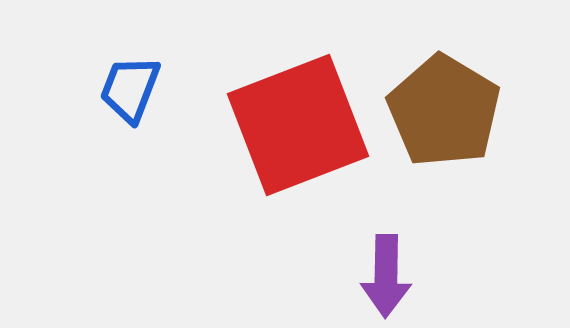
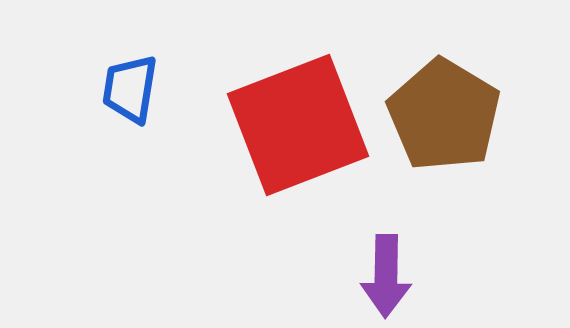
blue trapezoid: rotated 12 degrees counterclockwise
brown pentagon: moved 4 px down
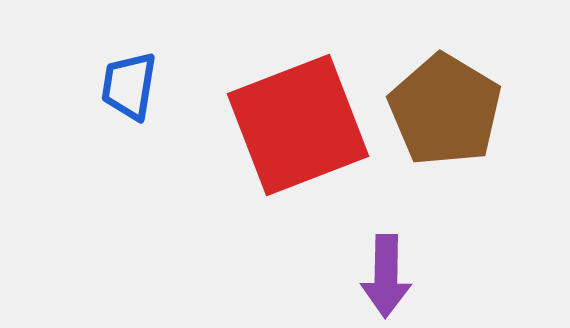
blue trapezoid: moved 1 px left, 3 px up
brown pentagon: moved 1 px right, 5 px up
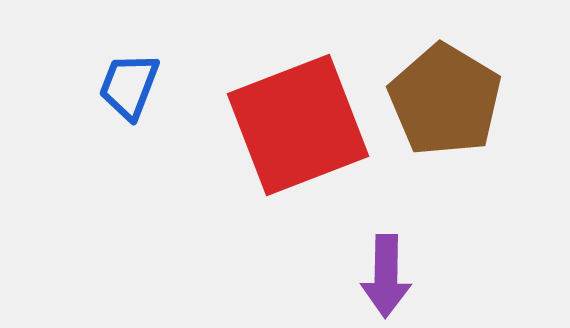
blue trapezoid: rotated 12 degrees clockwise
brown pentagon: moved 10 px up
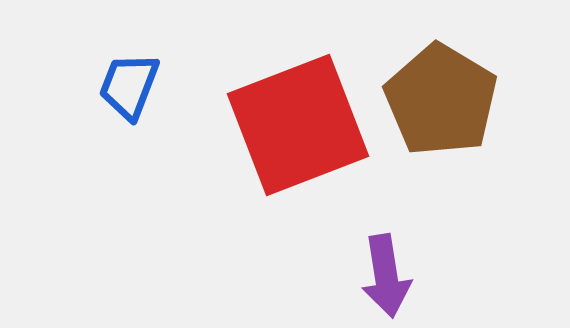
brown pentagon: moved 4 px left
purple arrow: rotated 10 degrees counterclockwise
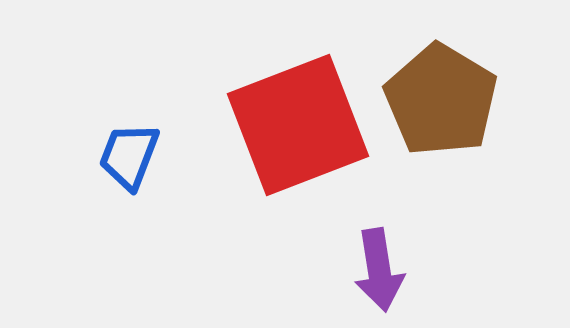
blue trapezoid: moved 70 px down
purple arrow: moved 7 px left, 6 px up
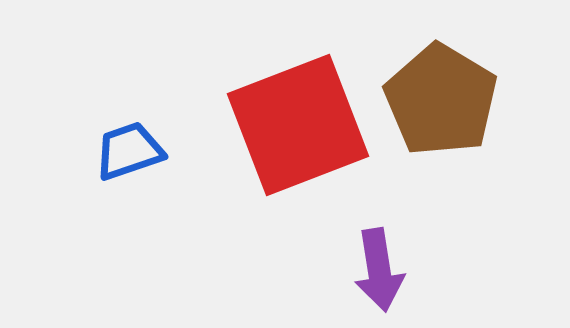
blue trapezoid: moved 5 px up; rotated 50 degrees clockwise
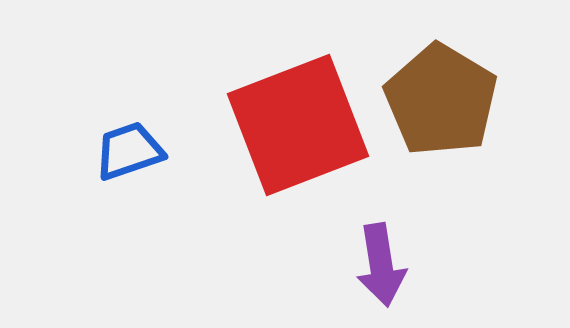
purple arrow: moved 2 px right, 5 px up
